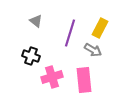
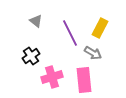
purple line: rotated 44 degrees counterclockwise
gray arrow: moved 3 px down
black cross: rotated 36 degrees clockwise
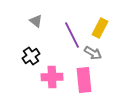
purple line: moved 2 px right, 2 px down
pink cross: rotated 15 degrees clockwise
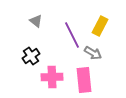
yellow rectangle: moved 2 px up
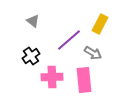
gray triangle: moved 3 px left
yellow rectangle: moved 2 px up
purple line: moved 3 px left, 5 px down; rotated 76 degrees clockwise
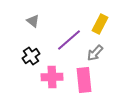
gray arrow: moved 2 px right; rotated 102 degrees clockwise
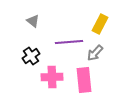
purple line: moved 2 px down; rotated 36 degrees clockwise
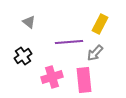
gray triangle: moved 4 px left, 1 px down
black cross: moved 8 px left
pink cross: rotated 15 degrees counterclockwise
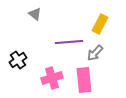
gray triangle: moved 6 px right, 8 px up
black cross: moved 5 px left, 4 px down
pink cross: moved 1 px down
